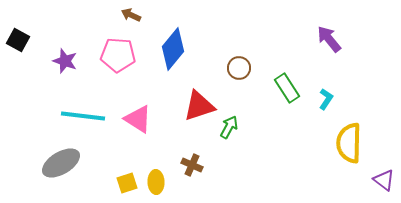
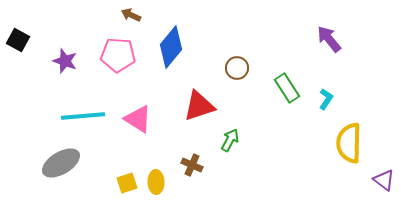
blue diamond: moved 2 px left, 2 px up
brown circle: moved 2 px left
cyan line: rotated 12 degrees counterclockwise
green arrow: moved 1 px right, 13 px down
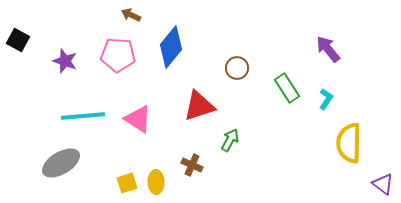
purple arrow: moved 1 px left, 10 px down
purple triangle: moved 1 px left, 4 px down
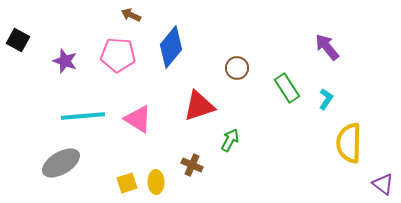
purple arrow: moved 1 px left, 2 px up
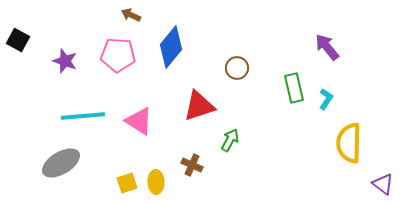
green rectangle: moved 7 px right; rotated 20 degrees clockwise
pink triangle: moved 1 px right, 2 px down
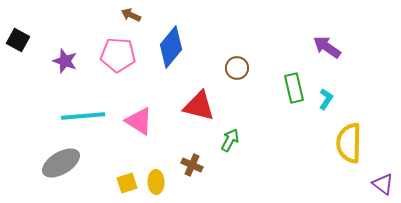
purple arrow: rotated 16 degrees counterclockwise
red triangle: rotated 32 degrees clockwise
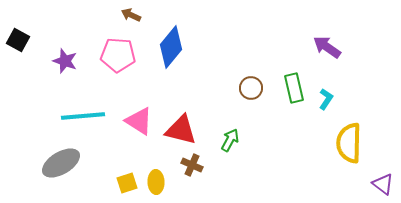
brown circle: moved 14 px right, 20 px down
red triangle: moved 18 px left, 24 px down
